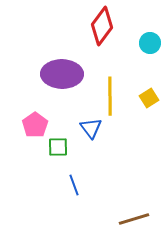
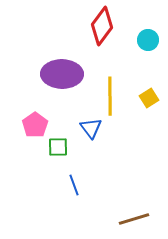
cyan circle: moved 2 px left, 3 px up
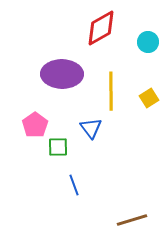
red diamond: moved 1 px left, 2 px down; rotated 24 degrees clockwise
cyan circle: moved 2 px down
yellow line: moved 1 px right, 5 px up
brown line: moved 2 px left, 1 px down
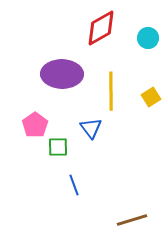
cyan circle: moved 4 px up
yellow square: moved 2 px right, 1 px up
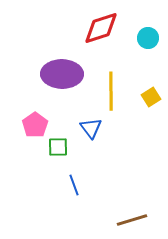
red diamond: rotated 12 degrees clockwise
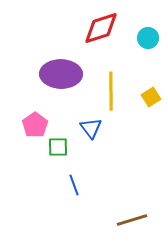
purple ellipse: moved 1 px left
